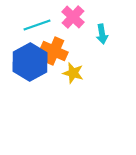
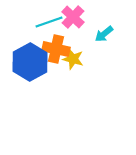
cyan line: moved 12 px right, 3 px up
cyan arrow: moved 2 px right; rotated 60 degrees clockwise
orange cross: moved 2 px right, 2 px up; rotated 12 degrees counterclockwise
yellow star: moved 14 px up
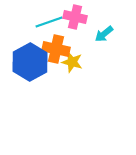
pink cross: moved 2 px right; rotated 30 degrees counterclockwise
yellow star: moved 1 px left, 3 px down
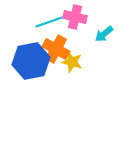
orange cross: rotated 16 degrees clockwise
blue hexagon: moved 1 px right, 1 px up; rotated 18 degrees clockwise
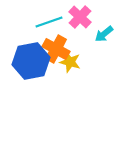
pink cross: moved 5 px right; rotated 30 degrees clockwise
yellow star: moved 2 px left
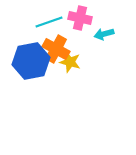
pink cross: moved 1 px down; rotated 30 degrees counterclockwise
cyan arrow: rotated 24 degrees clockwise
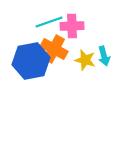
pink cross: moved 8 px left, 8 px down; rotated 15 degrees counterclockwise
cyan arrow: moved 22 px down; rotated 90 degrees counterclockwise
orange cross: moved 2 px left
yellow star: moved 15 px right, 2 px up
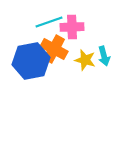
pink cross: moved 1 px down
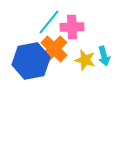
cyan line: rotated 32 degrees counterclockwise
orange cross: rotated 16 degrees clockwise
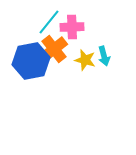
orange cross: rotated 8 degrees clockwise
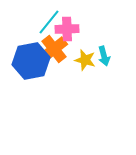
pink cross: moved 5 px left, 2 px down
